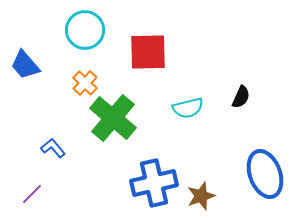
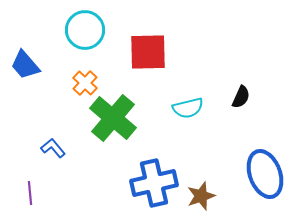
purple line: moved 2 px left, 1 px up; rotated 50 degrees counterclockwise
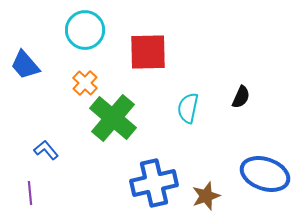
cyan semicircle: rotated 116 degrees clockwise
blue L-shape: moved 7 px left, 2 px down
blue ellipse: rotated 51 degrees counterclockwise
brown star: moved 5 px right
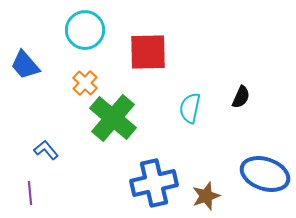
cyan semicircle: moved 2 px right
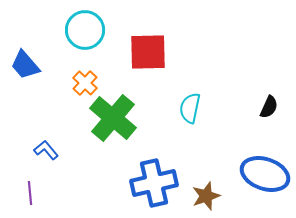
black semicircle: moved 28 px right, 10 px down
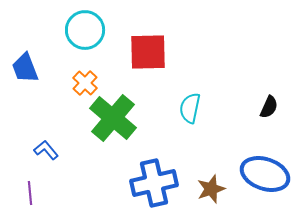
blue trapezoid: moved 3 px down; rotated 20 degrees clockwise
brown star: moved 5 px right, 7 px up
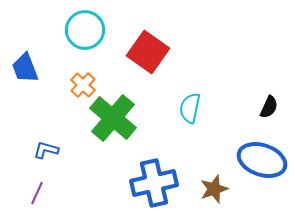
red square: rotated 36 degrees clockwise
orange cross: moved 2 px left, 2 px down
blue L-shape: rotated 35 degrees counterclockwise
blue ellipse: moved 3 px left, 14 px up
brown star: moved 3 px right
purple line: moved 7 px right; rotated 30 degrees clockwise
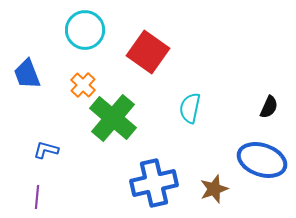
blue trapezoid: moved 2 px right, 6 px down
purple line: moved 4 px down; rotated 20 degrees counterclockwise
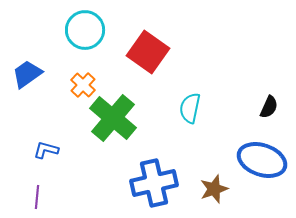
blue trapezoid: rotated 76 degrees clockwise
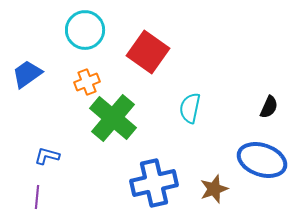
orange cross: moved 4 px right, 3 px up; rotated 25 degrees clockwise
blue L-shape: moved 1 px right, 6 px down
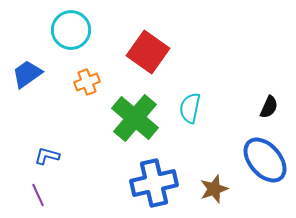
cyan circle: moved 14 px left
green cross: moved 22 px right
blue ellipse: moved 3 px right; rotated 30 degrees clockwise
purple line: moved 1 px right, 2 px up; rotated 30 degrees counterclockwise
